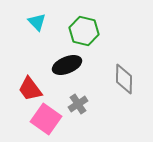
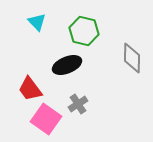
gray diamond: moved 8 px right, 21 px up
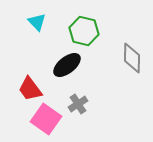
black ellipse: rotated 16 degrees counterclockwise
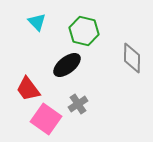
red trapezoid: moved 2 px left
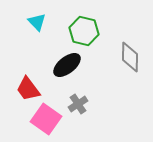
gray diamond: moved 2 px left, 1 px up
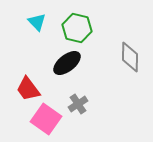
green hexagon: moved 7 px left, 3 px up
black ellipse: moved 2 px up
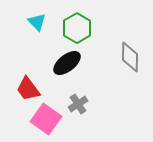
green hexagon: rotated 16 degrees clockwise
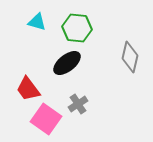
cyan triangle: rotated 30 degrees counterclockwise
green hexagon: rotated 24 degrees counterclockwise
gray diamond: rotated 12 degrees clockwise
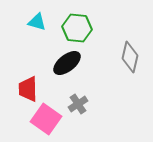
red trapezoid: rotated 36 degrees clockwise
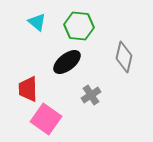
cyan triangle: rotated 24 degrees clockwise
green hexagon: moved 2 px right, 2 px up
gray diamond: moved 6 px left
black ellipse: moved 1 px up
gray cross: moved 13 px right, 9 px up
